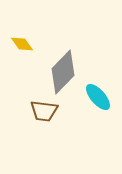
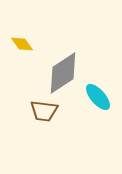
gray diamond: moved 1 px down; rotated 12 degrees clockwise
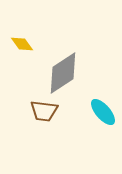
cyan ellipse: moved 5 px right, 15 px down
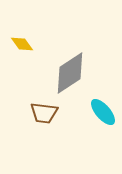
gray diamond: moved 7 px right
brown trapezoid: moved 2 px down
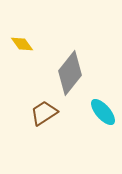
gray diamond: rotated 18 degrees counterclockwise
brown trapezoid: rotated 140 degrees clockwise
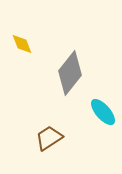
yellow diamond: rotated 15 degrees clockwise
brown trapezoid: moved 5 px right, 25 px down
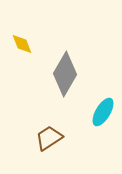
gray diamond: moved 5 px left, 1 px down; rotated 9 degrees counterclockwise
cyan ellipse: rotated 72 degrees clockwise
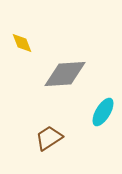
yellow diamond: moved 1 px up
gray diamond: rotated 57 degrees clockwise
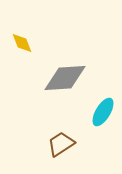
gray diamond: moved 4 px down
brown trapezoid: moved 12 px right, 6 px down
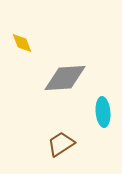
cyan ellipse: rotated 36 degrees counterclockwise
